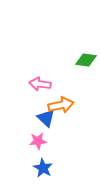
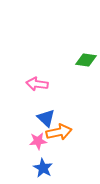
pink arrow: moved 3 px left
orange arrow: moved 2 px left, 27 px down
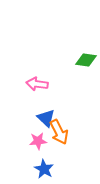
orange arrow: rotated 75 degrees clockwise
blue star: moved 1 px right, 1 px down
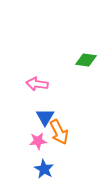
blue triangle: moved 1 px left, 1 px up; rotated 18 degrees clockwise
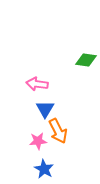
blue triangle: moved 8 px up
orange arrow: moved 1 px left, 1 px up
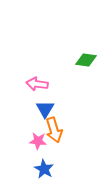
orange arrow: moved 4 px left, 1 px up; rotated 10 degrees clockwise
pink star: rotated 12 degrees clockwise
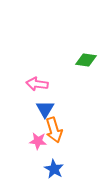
blue star: moved 10 px right
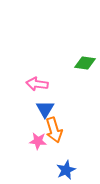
green diamond: moved 1 px left, 3 px down
blue star: moved 12 px right, 1 px down; rotated 18 degrees clockwise
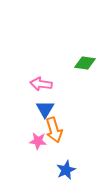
pink arrow: moved 4 px right
